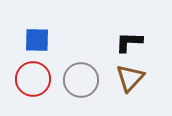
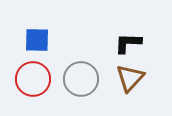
black L-shape: moved 1 px left, 1 px down
gray circle: moved 1 px up
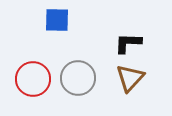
blue square: moved 20 px right, 20 px up
gray circle: moved 3 px left, 1 px up
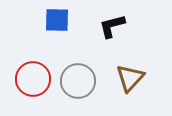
black L-shape: moved 16 px left, 17 px up; rotated 16 degrees counterclockwise
gray circle: moved 3 px down
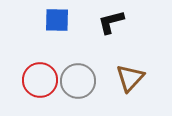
black L-shape: moved 1 px left, 4 px up
red circle: moved 7 px right, 1 px down
